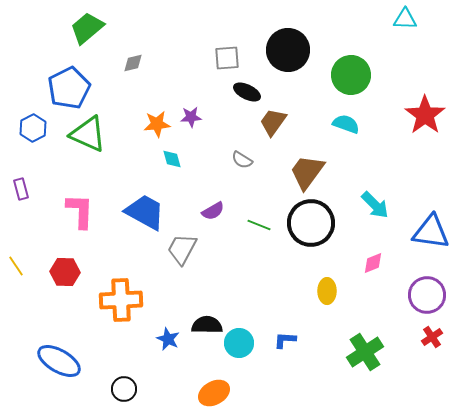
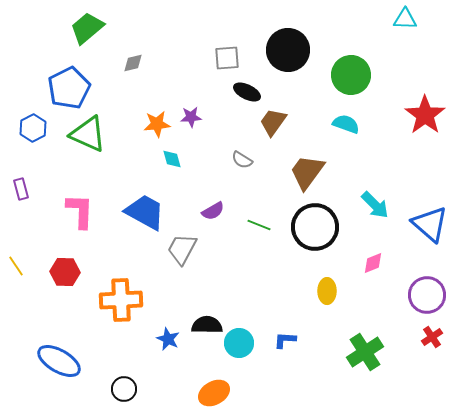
black circle at (311, 223): moved 4 px right, 4 px down
blue triangle at (431, 232): moved 1 px left, 8 px up; rotated 33 degrees clockwise
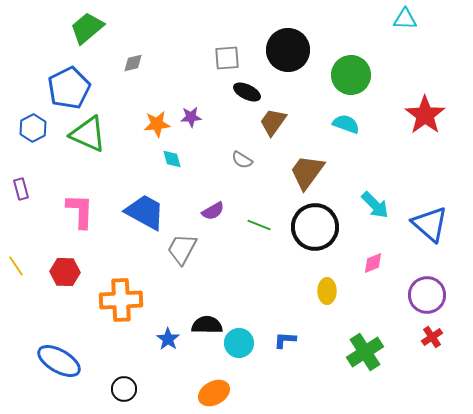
blue star at (168, 339): rotated 10 degrees clockwise
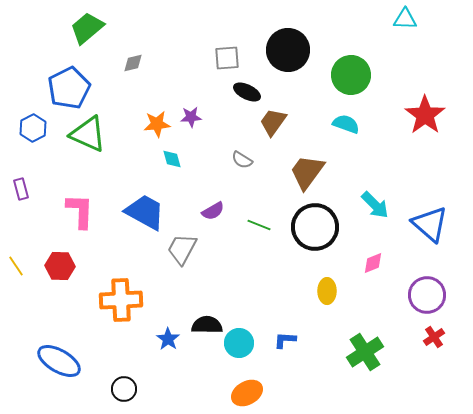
red hexagon at (65, 272): moved 5 px left, 6 px up
red cross at (432, 337): moved 2 px right
orange ellipse at (214, 393): moved 33 px right
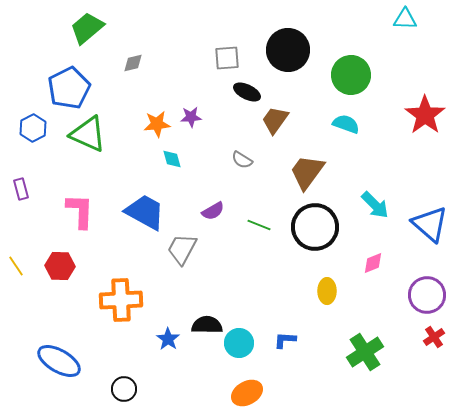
brown trapezoid at (273, 122): moved 2 px right, 2 px up
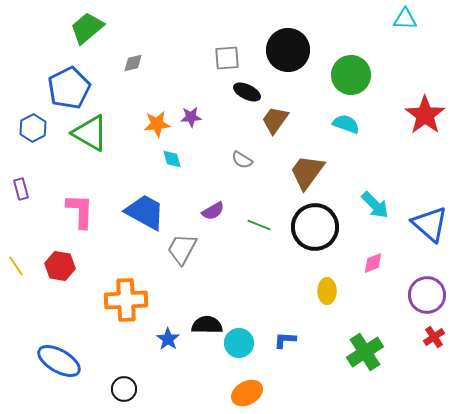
green triangle at (88, 134): moved 2 px right, 1 px up; rotated 6 degrees clockwise
red hexagon at (60, 266): rotated 8 degrees clockwise
orange cross at (121, 300): moved 5 px right
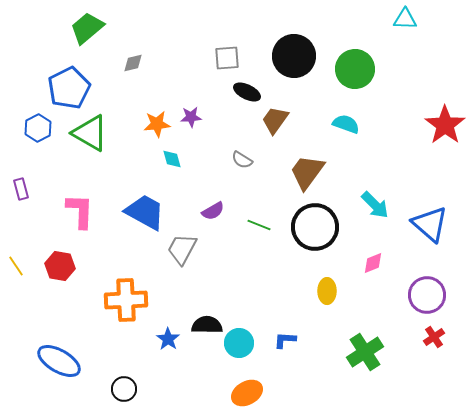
black circle at (288, 50): moved 6 px right, 6 px down
green circle at (351, 75): moved 4 px right, 6 px up
red star at (425, 115): moved 20 px right, 10 px down
blue hexagon at (33, 128): moved 5 px right
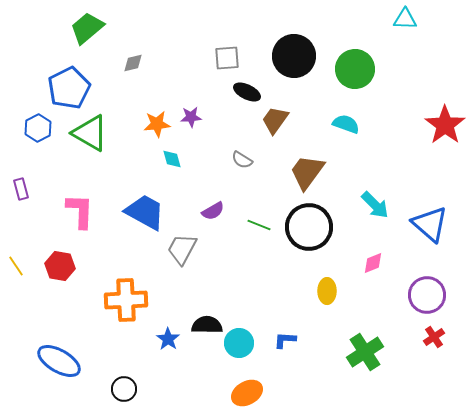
black circle at (315, 227): moved 6 px left
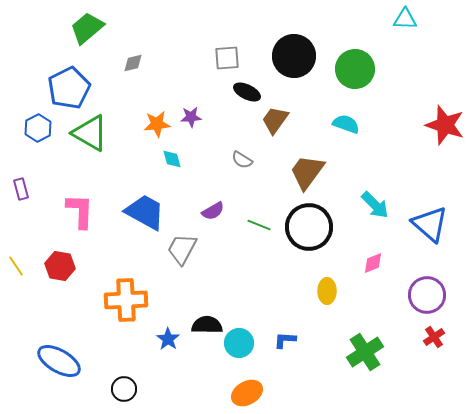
red star at (445, 125): rotated 18 degrees counterclockwise
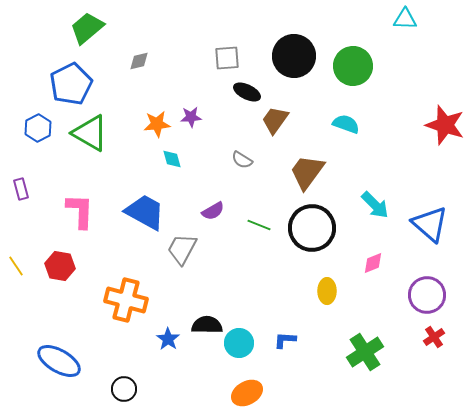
gray diamond at (133, 63): moved 6 px right, 2 px up
green circle at (355, 69): moved 2 px left, 3 px up
blue pentagon at (69, 88): moved 2 px right, 4 px up
black circle at (309, 227): moved 3 px right, 1 px down
orange cross at (126, 300): rotated 18 degrees clockwise
